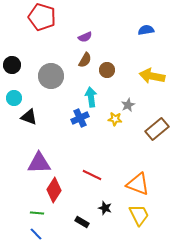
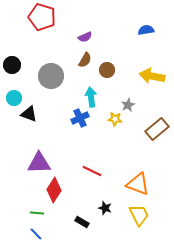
black triangle: moved 3 px up
red line: moved 4 px up
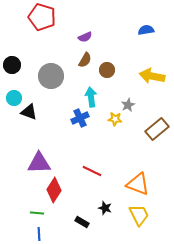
black triangle: moved 2 px up
blue line: moved 3 px right; rotated 40 degrees clockwise
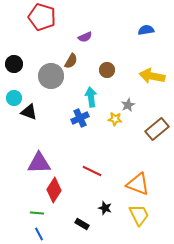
brown semicircle: moved 14 px left, 1 px down
black circle: moved 2 px right, 1 px up
black rectangle: moved 2 px down
blue line: rotated 24 degrees counterclockwise
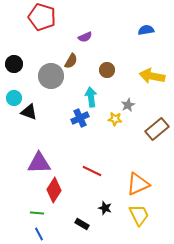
orange triangle: rotated 45 degrees counterclockwise
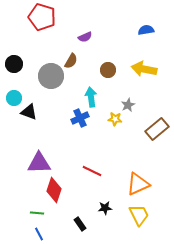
brown circle: moved 1 px right
yellow arrow: moved 8 px left, 7 px up
red diamond: rotated 15 degrees counterclockwise
black star: rotated 24 degrees counterclockwise
black rectangle: moved 2 px left; rotated 24 degrees clockwise
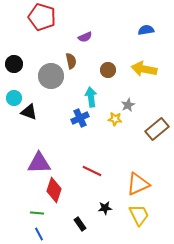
brown semicircle: rotated 42 degrees counterclockwise
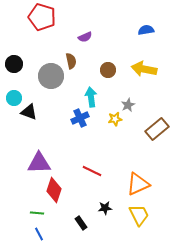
yellow star: rotated 16 degrees counterclockwise
black rectangle: moved 1 px right, 1 px up
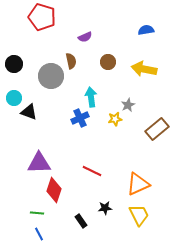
brown circle: moved 8 px up
black rectangle: moved 2 px up
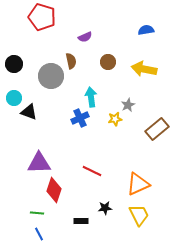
black rectangle: rotated 56 degrees counterclockwise
